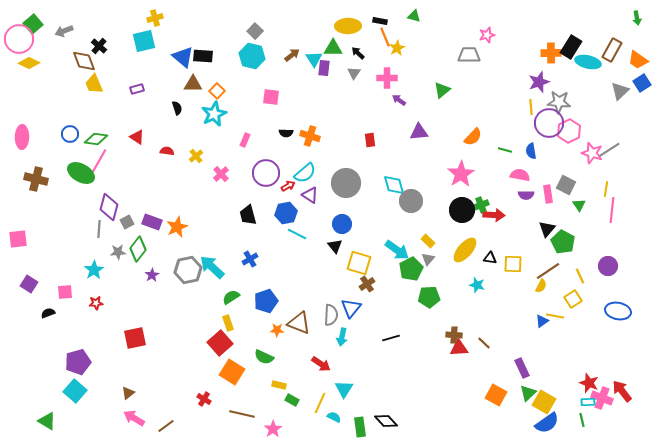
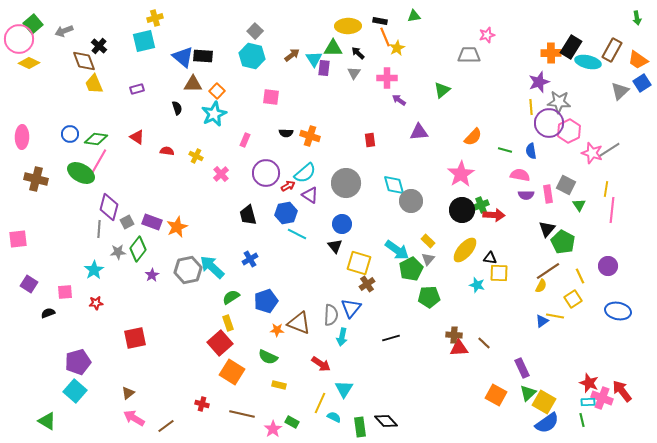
green triangle at (414, 16): rotated 24 degrees counterclockwise
yellow cross at (196, 156): rotated 24 degrees counterclockwise
yellow square at (513, 264): moved 14 px left, 9 px down
green semicircle at (264, 357): moved 4 px right
red cross at (204, 399): moved 2 px left, 5 px down; rotated 16 degrees counterclockwise
green rectangle at (292, 400): moved 22 px down
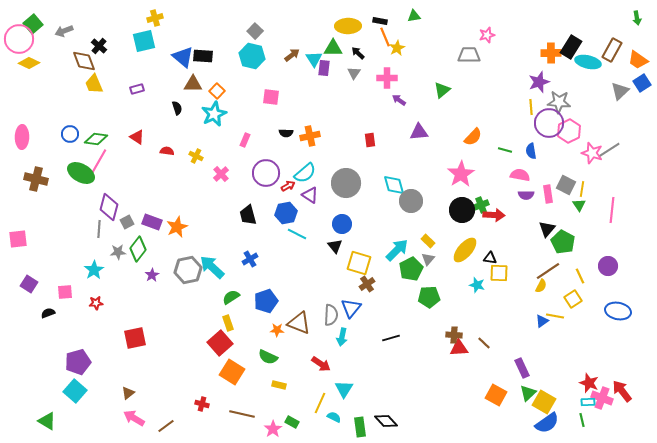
orange cross at (310, 136): rotated 30 degrees counterclockwise
yellow line at (606, 189): moved 24 px left
cyan arrow at (397, 250): rotated 80 degrees counterclockwise
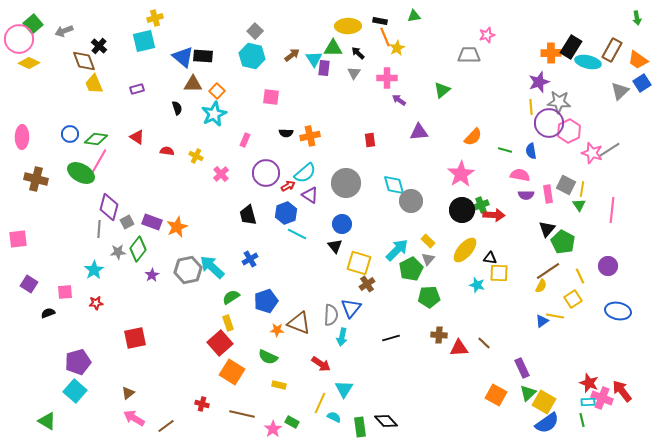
blue hexagon at (286, 213): rotated 10 degrees counterclockwise
brown cross at (454, 335): moved 15 px left
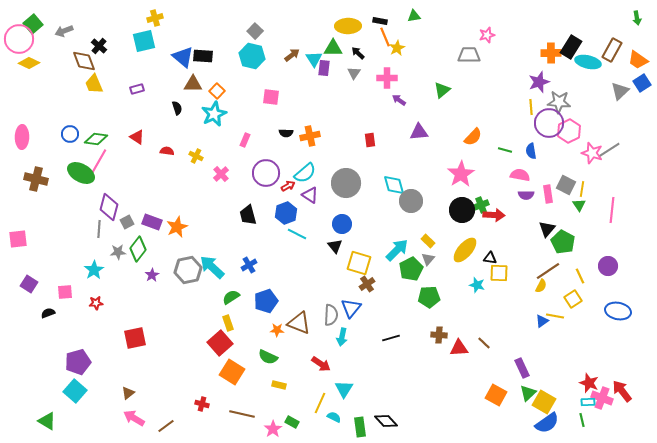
blue cross at (250, 259): moved 1 px left, 6 px down
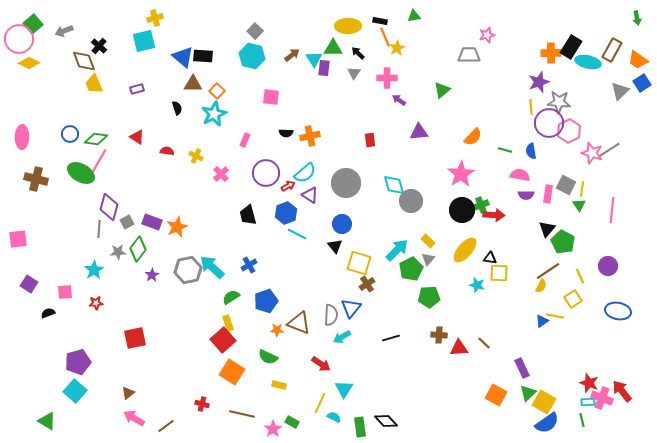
pink rectangle at (548, 194): rotated 18 degrees clockwise
cyan arrow at (342, 337): rotated 48 degrees clockwise
red square at (220, 343): moved 3 px right, 3 px up
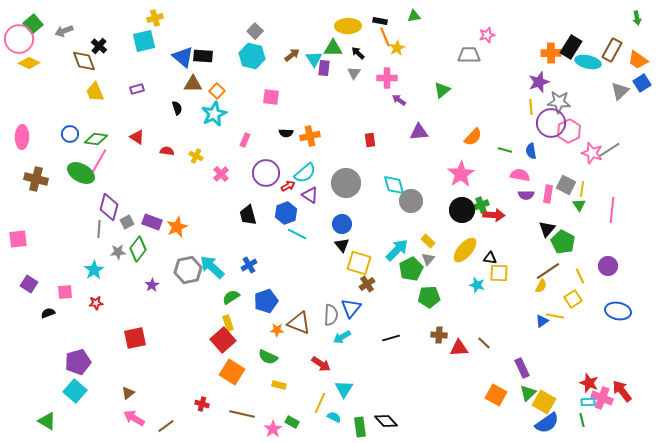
yellow trapezoid at (94, 84): moved 1 px right, 8 px down
purple circle at (549, 123): moved 2 px right
black triangle at (335, 246): moved 7 px right, 1 px up
purple star at (152, 275): moved 10 px down
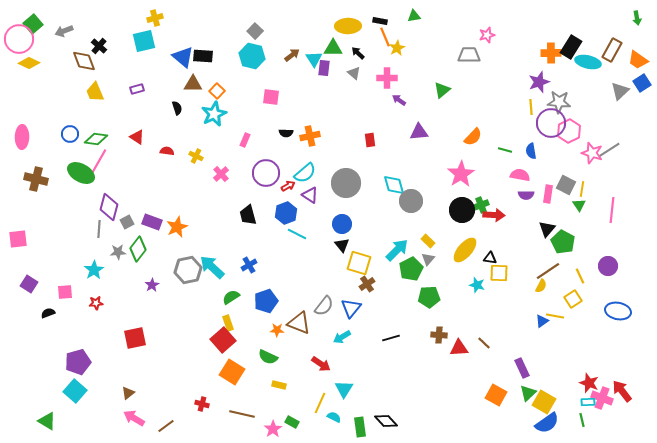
gray triangle at (354, 73): rotated 24 degrees counterclockwise
gray semicircle at (331, 315): moved 7 px left, 9 px up; rotated 35 degrees clockwise
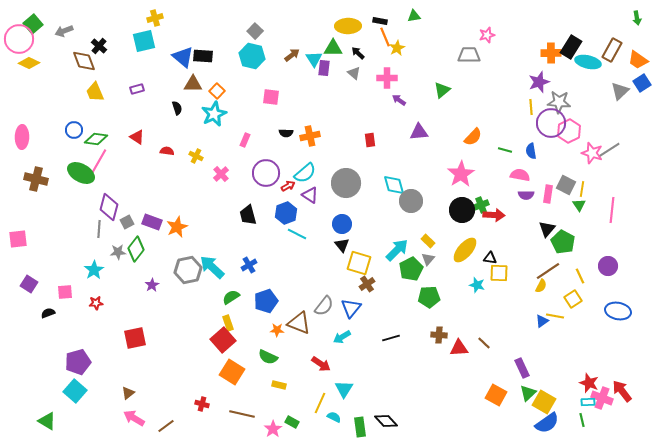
blue circle at (70, 134): moved 4 px right, 4 px up
green diamond at (138, 249): moved 2 px left
